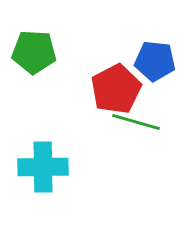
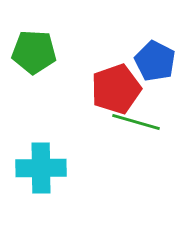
blue pentagon: rotated 21 degrees clockwise
red pentagon: rotated 9 degrees clockwise
cyan cross: moved 2 px left, 1 px down
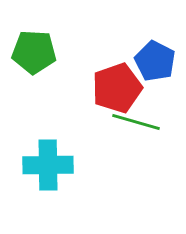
red pentagon: moved 1 px right, 1 px up
cyan cross: moved 7 px right, 3 px up
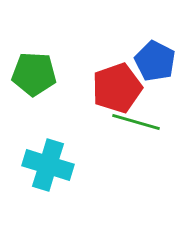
green pentagon: moved 22 px down
cyan cross: rotated 18 degrees clockwise
